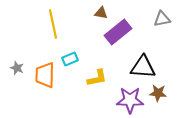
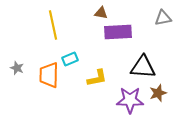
gray triangle: moved 1 px right, 1 px up
yellow line: moved 1 px down
purple rectangle: rotated 36 degrees clockwise
orange trapezoid: moved 4 px right
brown star: rotated 24 degrees counterclockwise
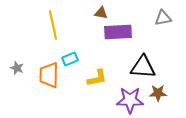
brown star: rotated 18 degrees clockwise
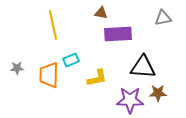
purple rectangle: moved 2 px down
cyan rectangle: moved 1 px right, 1 px down
gray star: rotated 24 degrees counterclockwise
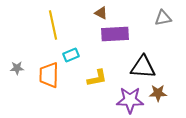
brown triangle: rotated 16 degrees clockwise
purple rectangle: moved 3 px left
cyan rectangle: moved 5 px up
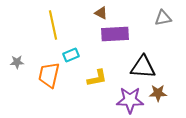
gray star: moved 6 px up
orange trapezoid: rotated 12 degrees clockwise
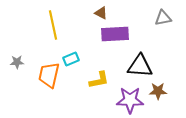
cyan rectangle: moved 4 px down
black triangle: moved 3 px left, 1 px up
yellow L-shape: moved 2 px right, 2 px down
brown star: moved 2 px up
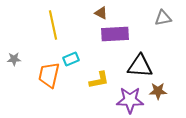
gray star: moved 3 px left, 3 px up
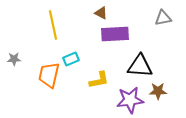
purple star: rotated 8 degrees counterclockwise
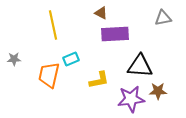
purple star: moved 1 px right, 1 px up
